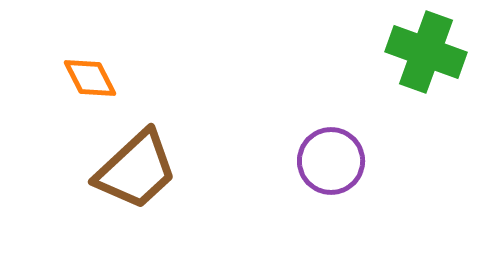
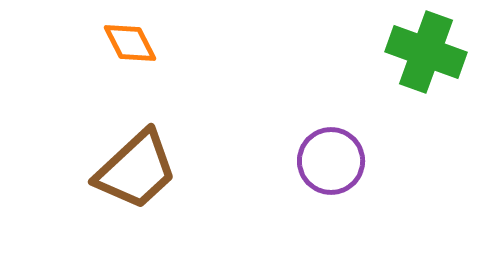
orange diamond: moved 40 px right, 35 px up
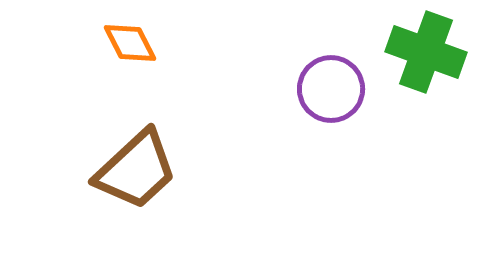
purple circle: moved 72 px up
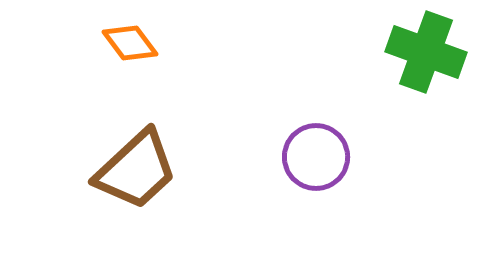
orange diamond: rotated 10 degrees counterclockwise
purple circle: moved 15 px left, 68 px down
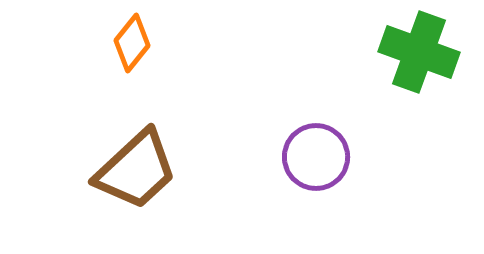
orange diamond: moved 2 px right; rotated 76 degrees clockwise
green cross: moved 7 px left
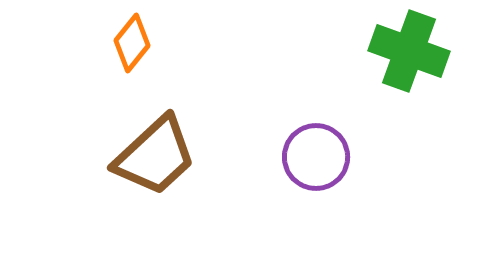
green cross: moved 10 px left, 1 px up
brown trapezoid: moved 19 px right, 14 px up
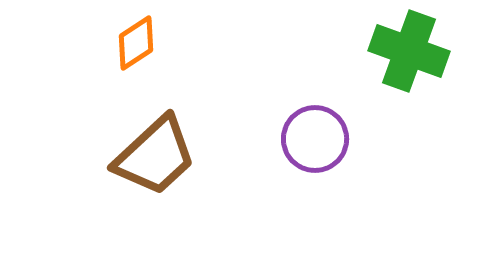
orange diamond: moved 4 px right; rotated 18 degrees clockwise
purple circle: moved 1 px left, 18 px up
